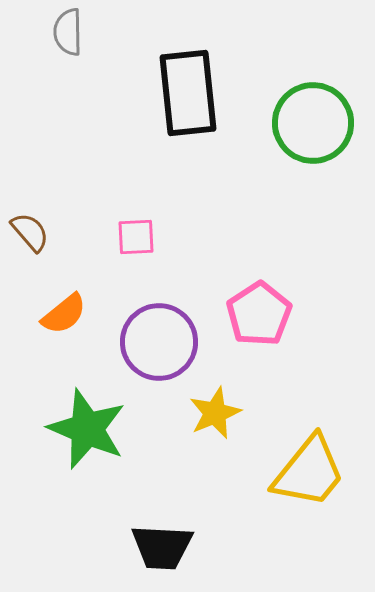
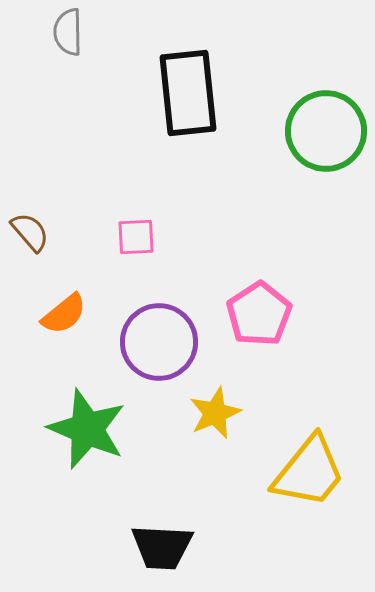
green circle: moved 13 px right, 8 px down
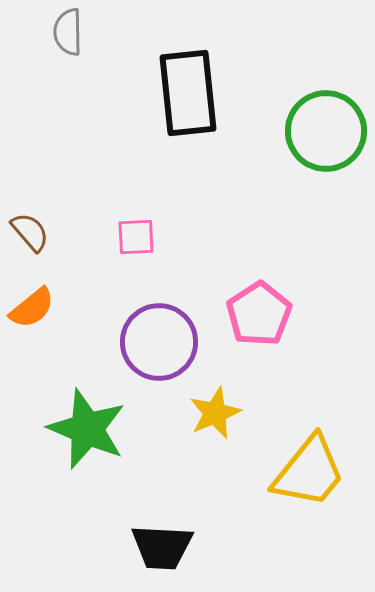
orange semicircle: moved 32 px left, 6 px up
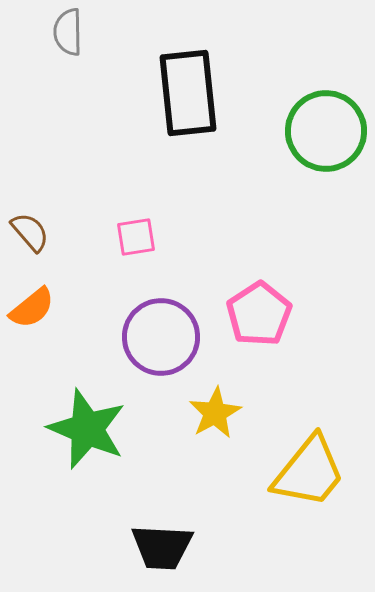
pink square: rotated 6 degrees counterclockwise
purple circle: moved 2 px right, 5 px up
yellow star: rotated 6 degrees counterclockwise
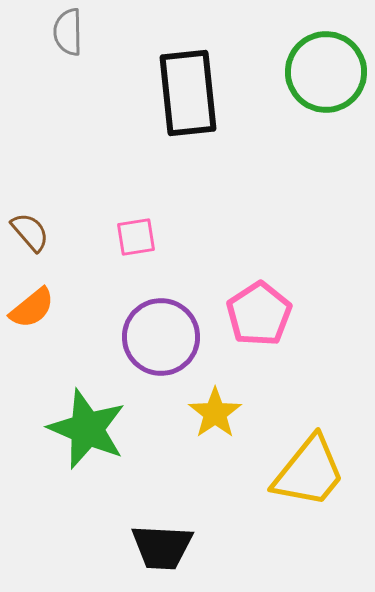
green circle: moved 59 px up
yellow star: rotated 6 degrees counterclockwise
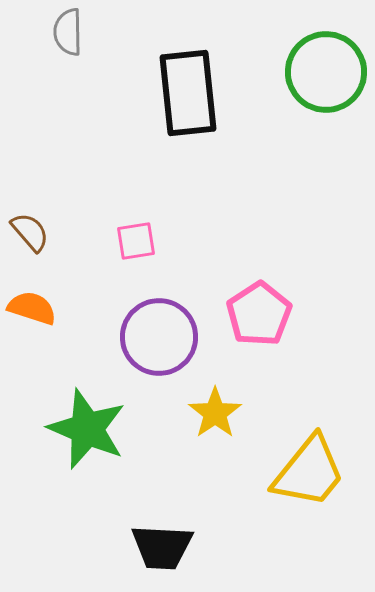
pink square: moved 4 px down
orange semicircle: rotated 123 degrees counterclockwise
purple circle: moved 2 px left
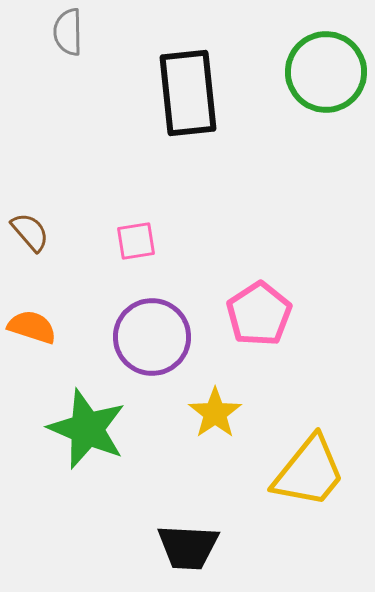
orange semicircle: moved 19 px down
purple circle: moved 7 px left
black trapezoid: moved 26 px right
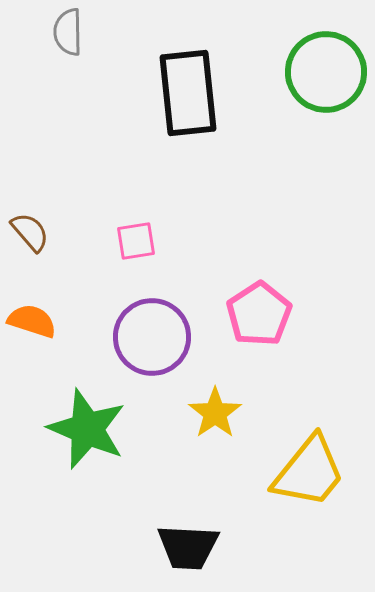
orange semicircle: moved 6 px up
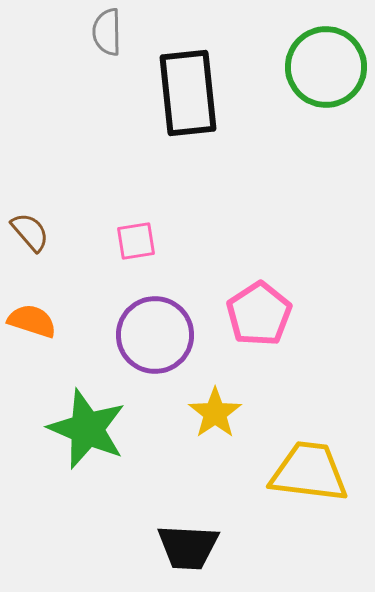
gray semicircle: moved 39 px right
green circle: moved 5 px up
purple circle: moved 3 px right, 2 px up
yellow trapezoid: rotated 122 degrees counterclockwise
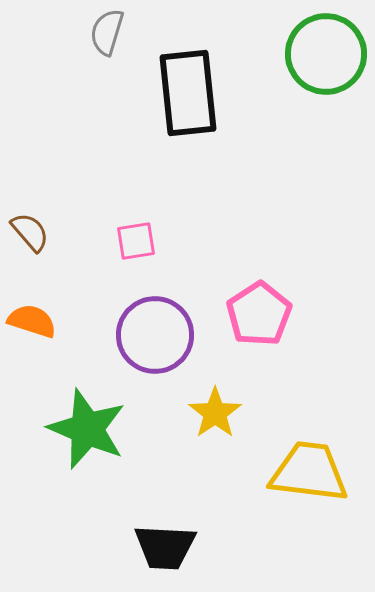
gray semicircle: rotated 18 degrees clockwise
green circle: moved 13 px up
black trapezoid: moved 23 px left
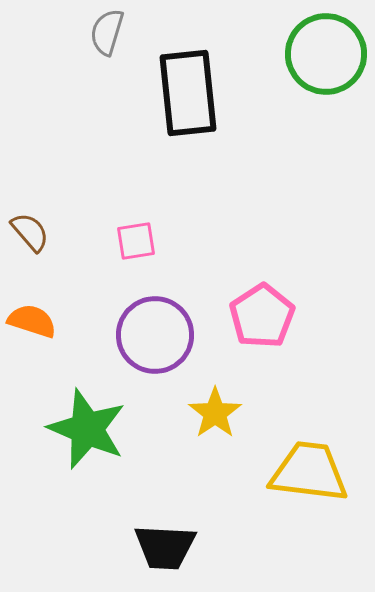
pink pentagon: moved 3 px right, 2 px down
